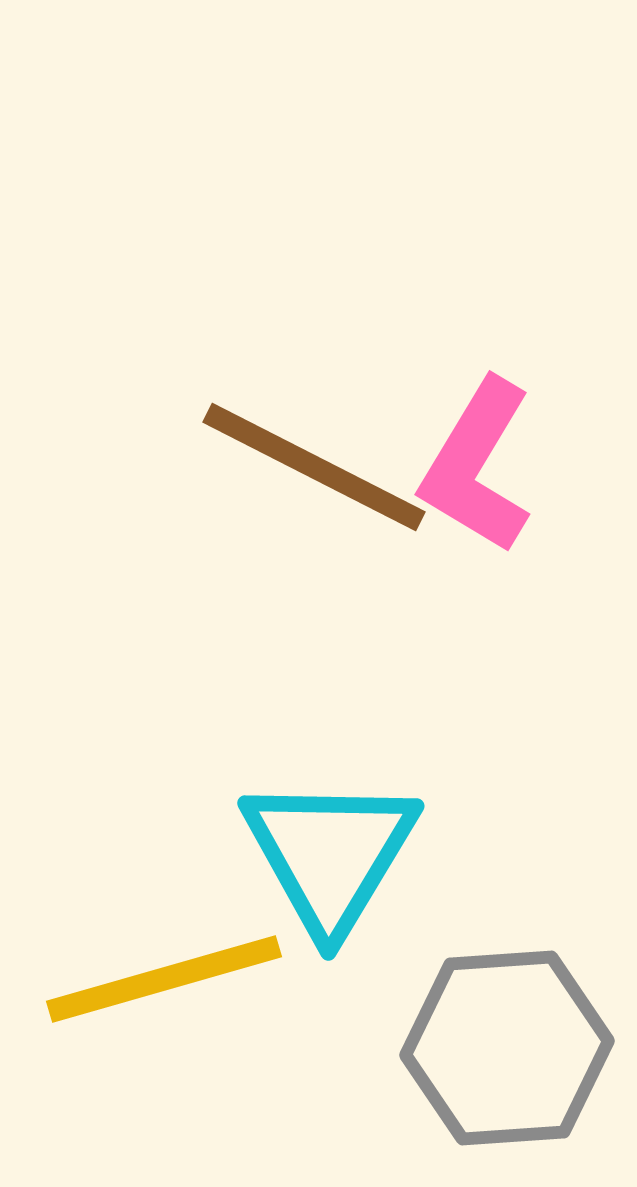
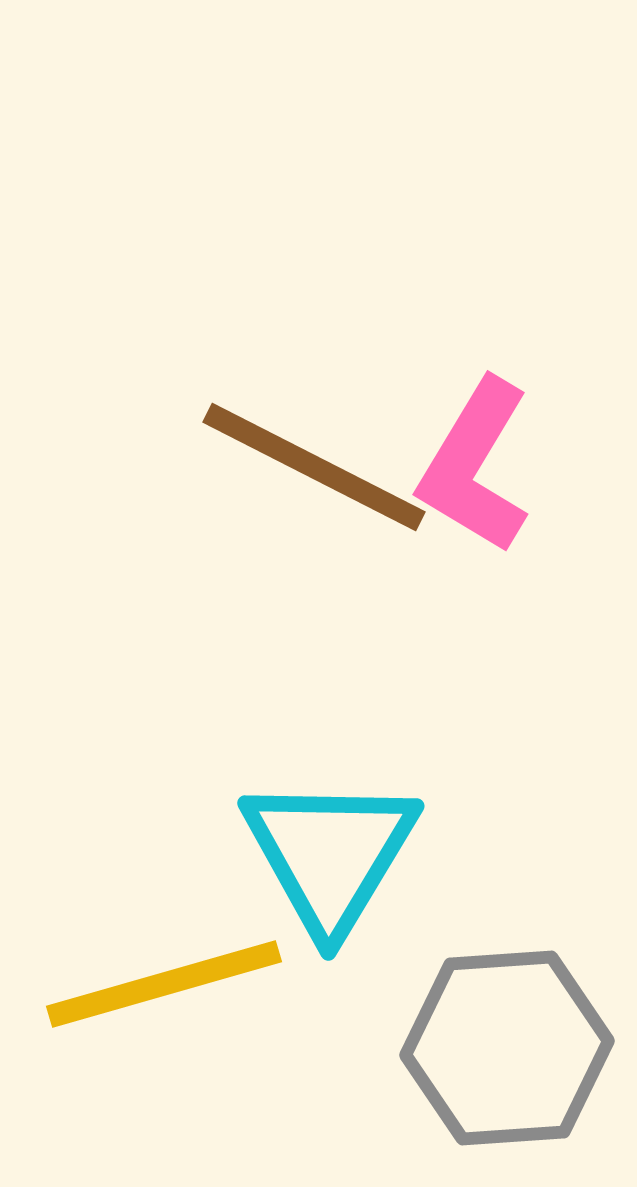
pink L-shape: moved 2 px left
yellow line: moved 5 px down
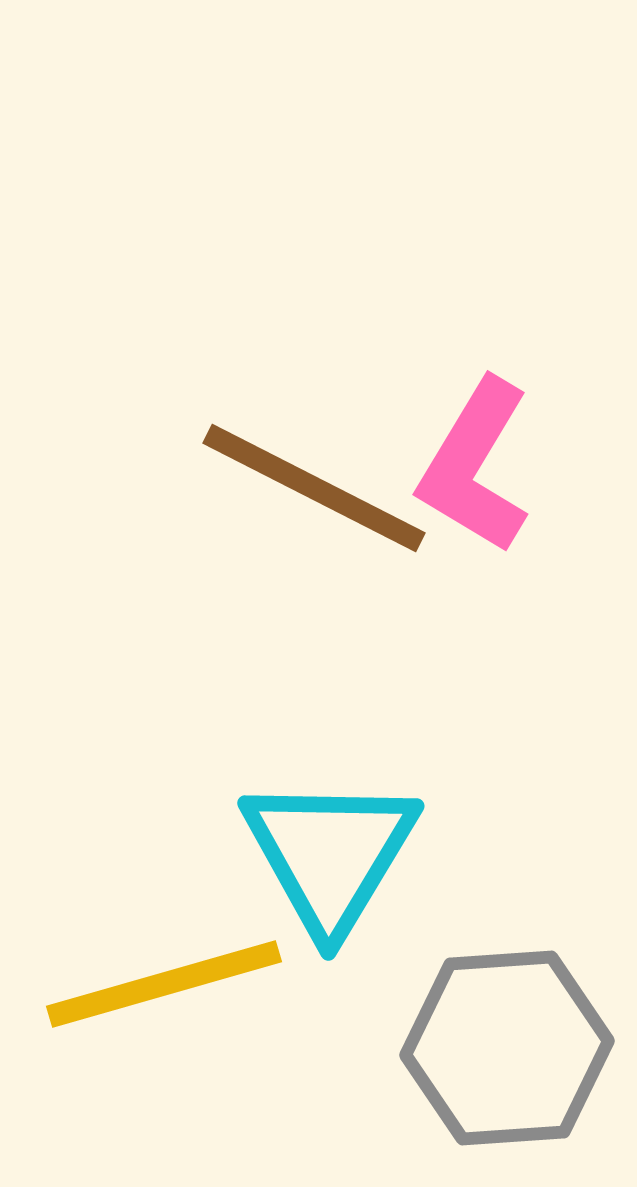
brown line: moved 21 px down
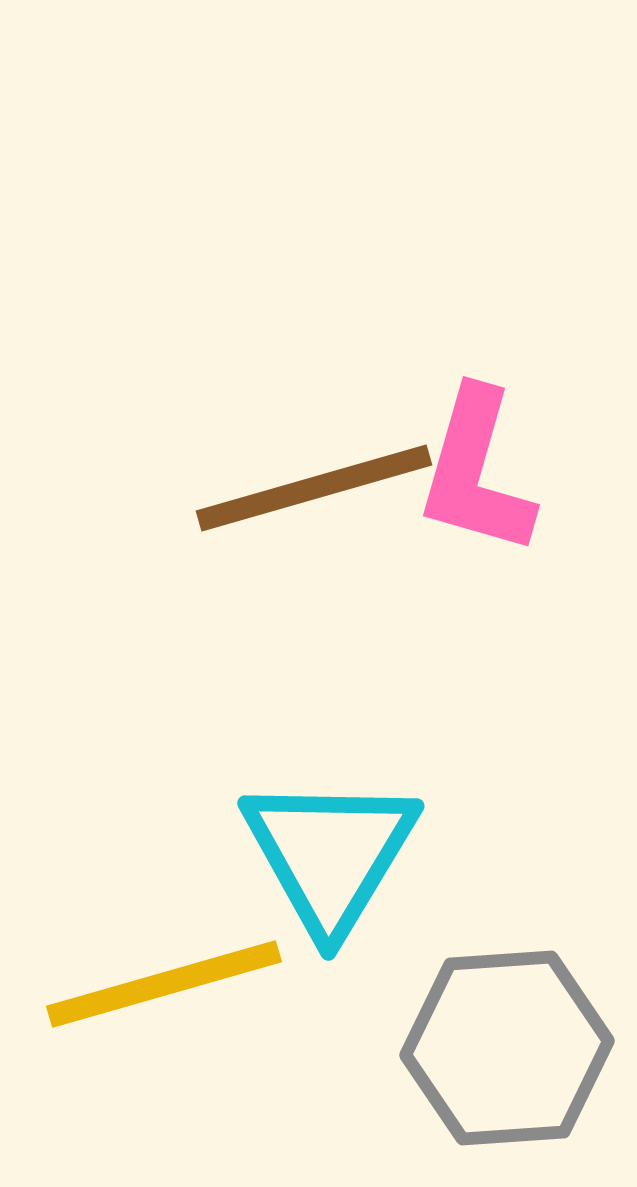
pink L-shape: moved 1 px right, 6 px down; rotated 15 degrees counterclockwise
brown line: rotated 43 degrees counterclockwise
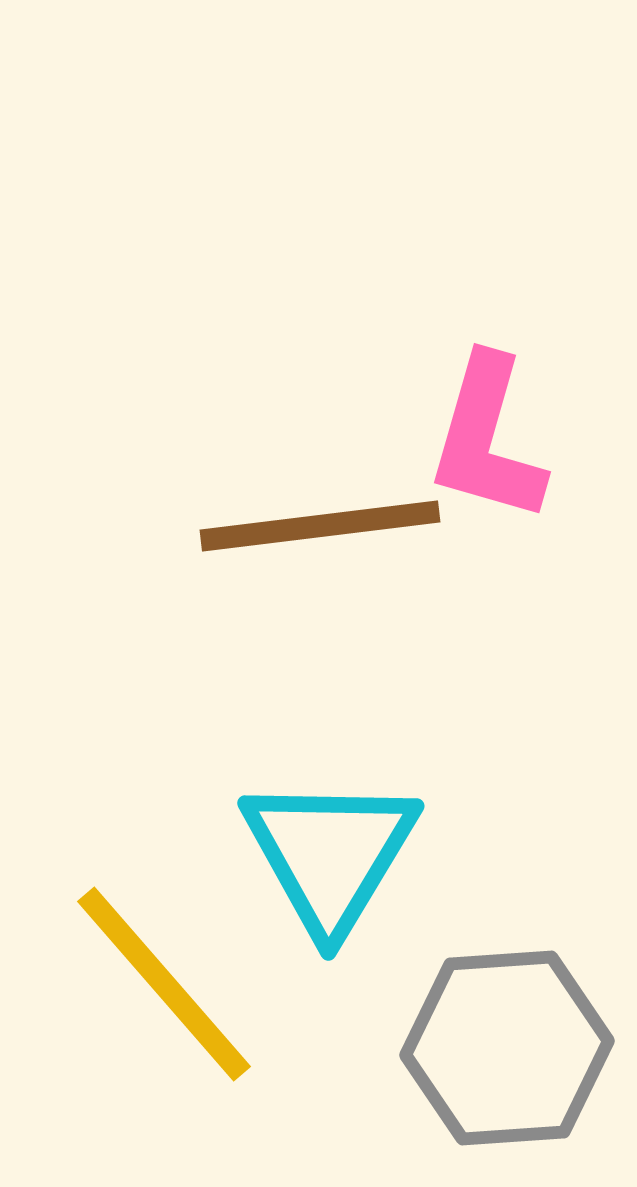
pink L-shape: moved 11 px right, 33 px up
brown line: moved 6 px right, 38 px down; rotated 9 degrees clockwise
yellow line: rotated 65 degrees clockwise
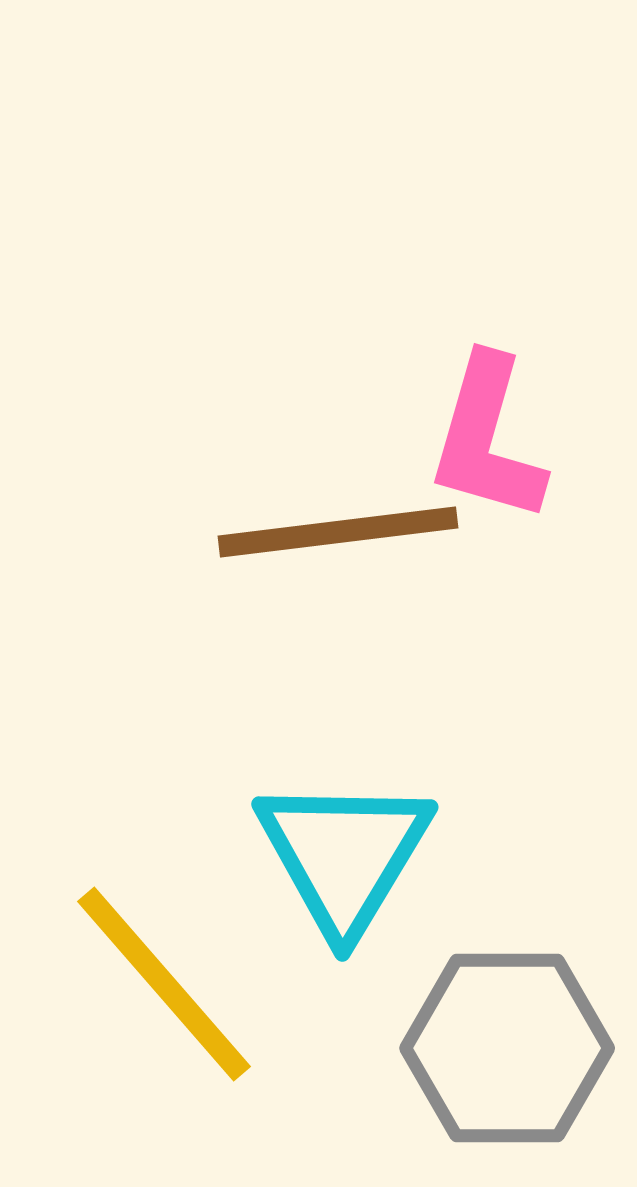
brown line: moved 18 px right, 6 px down
cyan triangle: moved 14 px right, 1 px down
gray hexagon: rotated 4 degrees clockwise
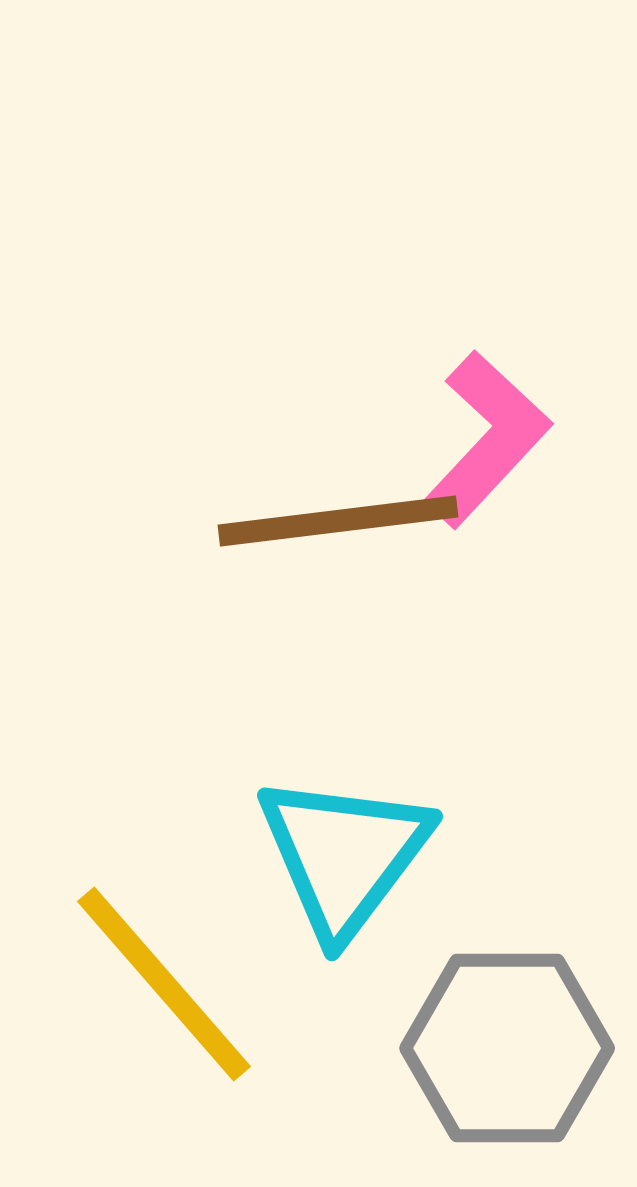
pink L-shape: rotated 153 degrees counterclockwise
brown line: moved 11 px up
cyan triangle: rotated 6 degrees clockwise
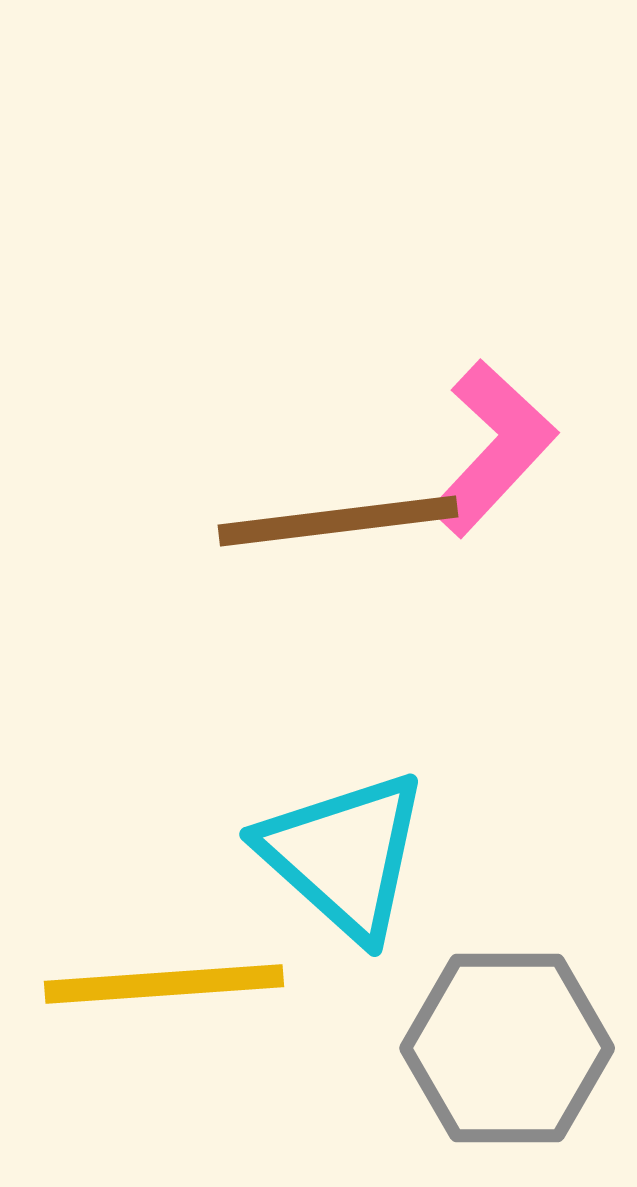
pink L-shape: moved 6 px right, 9 px down
cyan triangle: rotated 25 degrees counterclockwise
yellow line: rotated 53 degrees counterclockwise
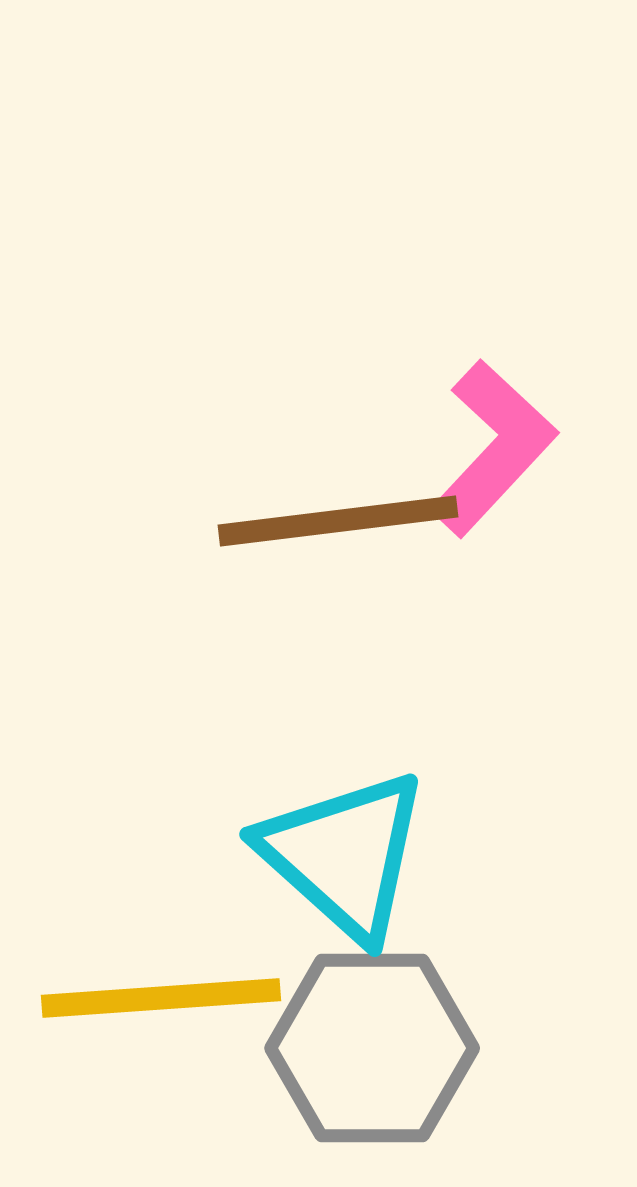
yellow line: moved 3 px left, 14 px down
gray hexagon: moved 135 px left
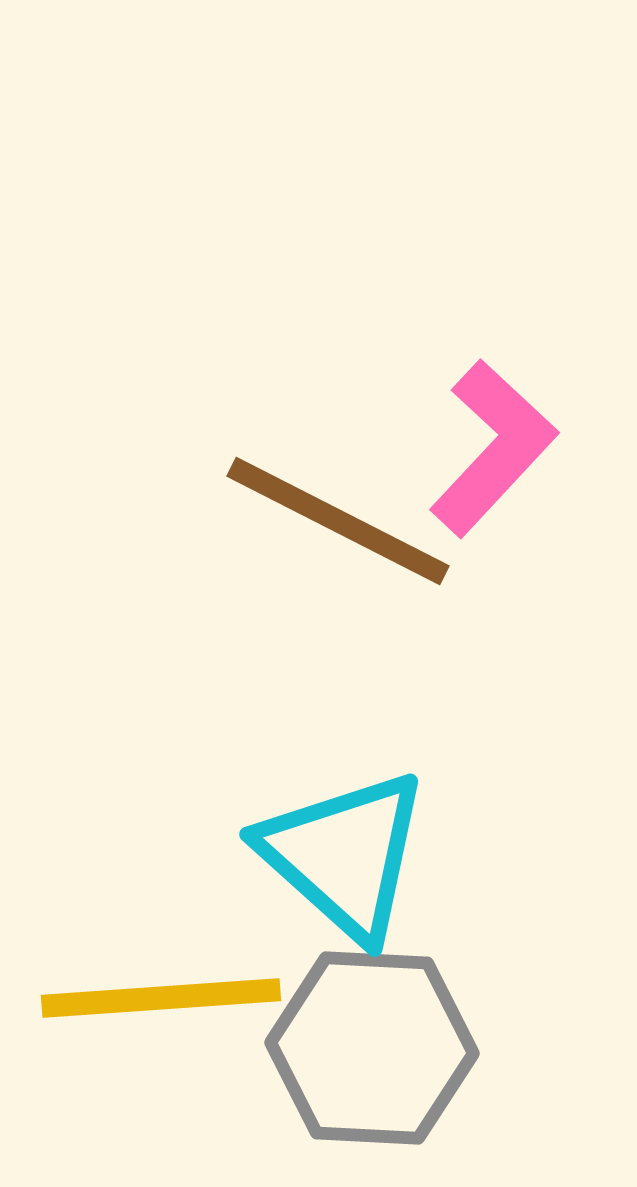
brown line: rotated 34 degrees clockwise
gray hexagon: rotated 3 degrees clockwise
